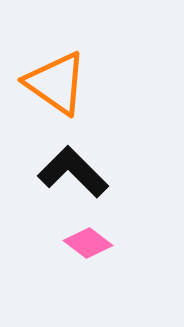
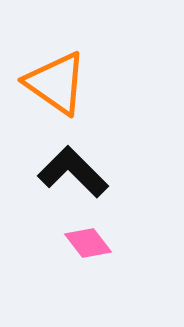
pink diamond: rotated 15 degrees clockwise
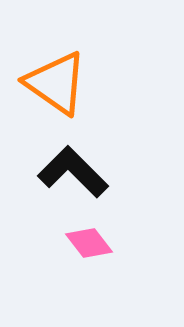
pink diamond: moved 1 px right
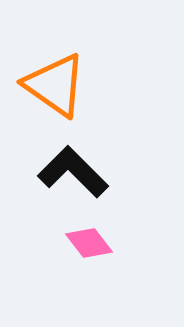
orange triangle: moved 1 px left, 2 px down
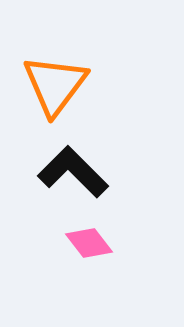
orange triangle: rotated 32 degrees clockwise
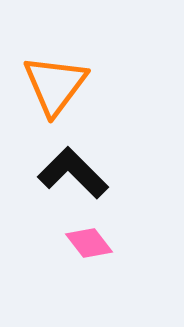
black L-shape: moved 1 px down
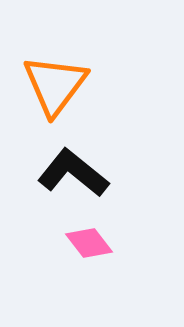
black L-shape: rotated 6 degrees counterclockwise
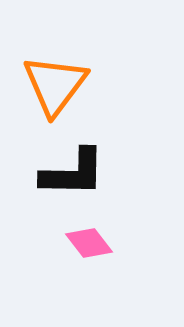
black L-shape: rotated 142 degrees clockwise
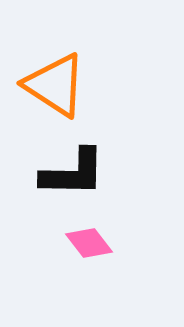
orange triangle: rotated 34 degrees counterclockwise
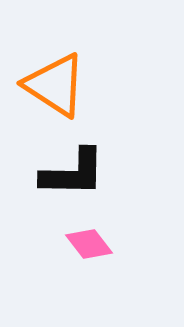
pink diamond: moved 1 px down
